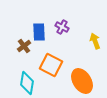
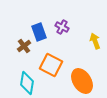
blue rectangle: rotated 18 degrees counterclockwise
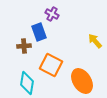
purple cross: moved 10 px left, 13 px up
yellow arrow: rotated 21 degrees counterclockwise
brown cross: rotated 32 degrees clockwise
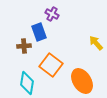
yellow arrow: moved 1 px right, 2 px down
orange square: rotated 10 degrees clockwise
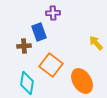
purple cross: moved 1 px right, 1 px up; rotated 32 degrees counterclockwise
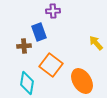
purple cross: moved 2 px up
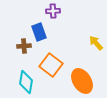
cyan diamond: moved 1 px left, 1 px up
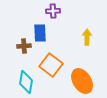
blue rectangle: moved 1 px right, 1 px down; rotated 18 degrees clockwise
yellow arrow: moved 9 px left, 6 px up; rotated 42 degrees clockwise
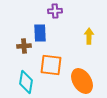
purple cross: moved 2 px right
yellow arrow: moved 2 px right, 1 px up
orange square: rotated 30 degrees counterclockwise
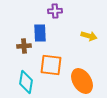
yellow arrow: rotated 105 degrees clockwise
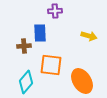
cyan diamond: rotated 30 degrees clockwise
